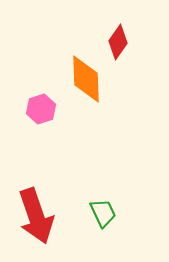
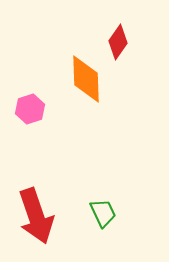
pink hexagon: moved 11 px left
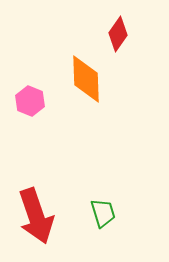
red diamond: moved 8 px up
pink hexagon: moved 8 px up; rotated 20 degrees counterclockwise
green trapezoid: rotated 8 degrees clockwise
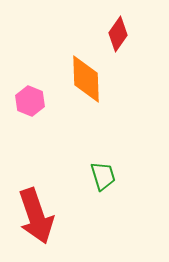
green trapezoid: moved 37 px up
